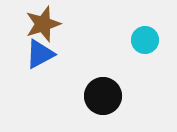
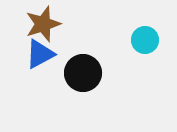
black circle: moved 20 px left, 23 px up
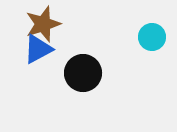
cyan circle: moved 7 px right, 3 px up
blue triangle: moved 2 px left, 5 px up
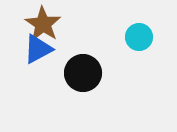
brown star: rotated 21 degrees counterclockwise
cyan circle: moved 13 px left
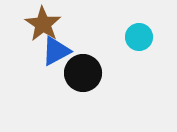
blue triangle: moved 18 px right, 2 px down
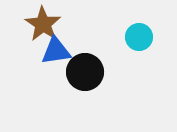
blue triangle: rotated 20 degrees clockwise
black circle: moved 2 px right, 1 px up
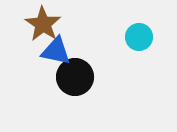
blue triangle: rotated 20 degrees clockwise
black circle: moved 10 px left, 5 px down
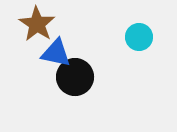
brown star: moved 6 px left
blue triangle: moved 2 px down
